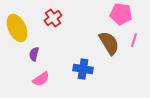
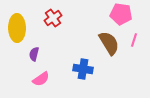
yellow ellipse: rotated 24 degrees clockwise
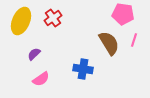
pink pentagon: moved 2 px right
yellow ellipse: moved 4 px right, 7 px up; rotated 24 degrees clockwise
purple semicircle: rotated 32 degrees clockwise
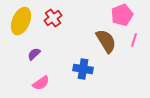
pink pentagon: moved 1 px left, 1 px down; rotated 30 degrees counterclockwise
brown semicircle: moved 3 px left, 2 px up
pink semicircle: moved 4 px down
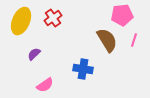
pink pentagon: rotated 15 degrees clockwise
brown semicircle: moved 1 px right, 1 px up
pink semicircle: moved 4 px right, 2 px down
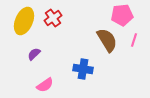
yellow ellipse: moved 3 px right
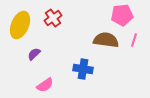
yellow ellipse: moved 4 px left, 4 px down
brown semicircle: moved 1 px left; rotated 50 degrees counterclockwise
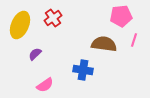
pink pentagon: moved 1 px left, 1 px down
brown semicircle: moved 2 px left, 4 px down
purple semicircle: moved 1 px right
blue cross: moved 1 px down
